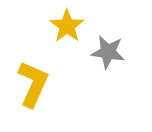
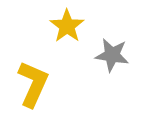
gray star: moved 4 px right, 3 px down
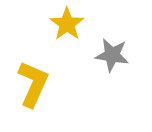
yellow star: moved 2 px up
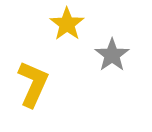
gray star: rotated 28 degrees clockwise
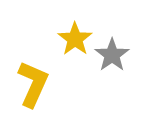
yellow star: moved 8 px right, 15 px down
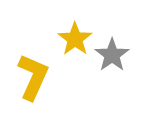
yellow L-shape: moved 7 px up
